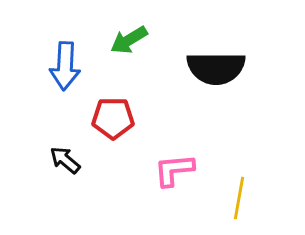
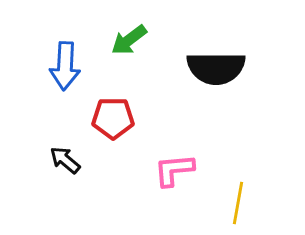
green arrow: rotated 6 degrees counterclockwise
yellow line: moved 1 px left, 5 px down
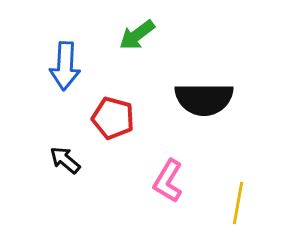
green arrow: moved 8 px right, 5 px up
black semicircle: moved 12 px left, 31 px down
red pentagon: rotated 15 degrees clockwise
pink L-shape: moved 6 px left, 11 px down; rotated 54 degrees counterclockwise
